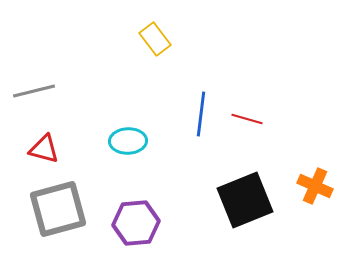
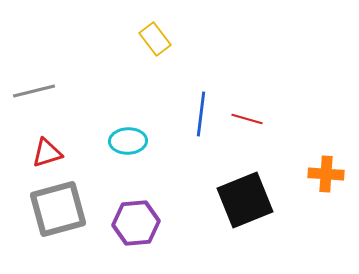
red triangle: moved 3 px right, 4 px down; rotated 32 degrees counterclockwise
orange cross: moved 11 px right, 12 px up; rotated 20 degrees counterclockwise
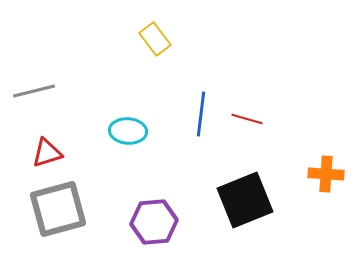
cyan ellipse: moved 10 px up; rotated 6 degrees clockwise
purple hexagon: moved 18 px right, 1 px up
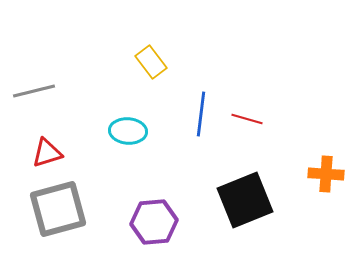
yellow rectangle: moved 4 px left, 23 px down
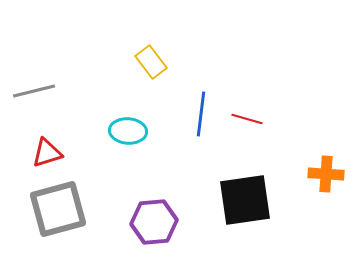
black square: rotated 14 degrees clockwise
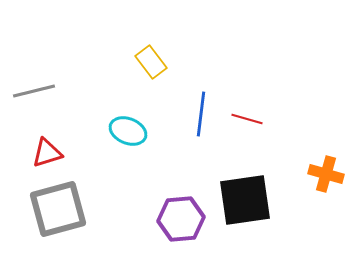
cyan ellipse: rotated 18 degrees clockwise
orange cross: rotated 12 degrees clockwise
purple hexagon: moved 27 px right, 3 px up
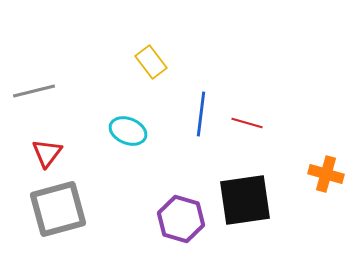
red line: moved 4 px down
red triangle: rotated 36 degrees counterclockwise
purple hexagon: rotated 21 degrees clockwise
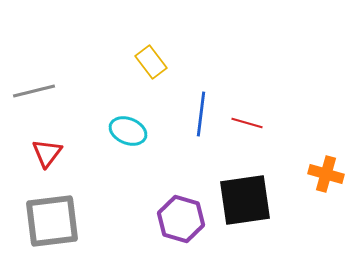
gray square: moved 6 px left, 12 px down; rotated 8 degrees clockwise
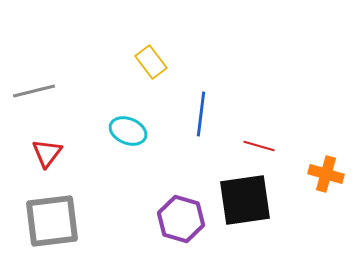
red line: moved 12 px right, 23 px down
